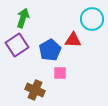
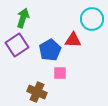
brown cross: moved 2 px right, 2 px down
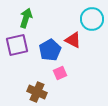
green arrow: moved 3 px right
red triangle: rotated 24 degrees clockwise
purple square: rotated 20 degrees clockwise
pink square: rotated 24 degrees counterclockwise
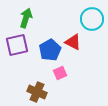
red triangle: moved 2 px down
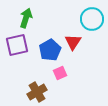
red triangle: rotated 36 degrees clockwise
brown cross: rotated 36 degrees clockwise
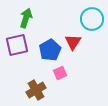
brown cross: moved 1 px left, 2 px up
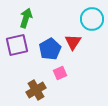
blue pentagon: moved 1 px up
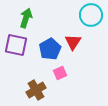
cyan circle: moved 1 px left, 4 px up
purple square: moved 1 px left; rotated 25 degrees clockwise
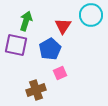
green arrow: moved 3 px down
red triangle: moved 10 px left, 16 px up
brown cross: rotated 12 degrees clockwise
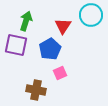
brown cross: rotated 30 degrees clockwise
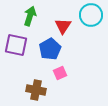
green arrow: moved 4 px right, 5 px up
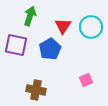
cyan circle: moved 12 px down
pink square: moved 26 px right, 7 px down
